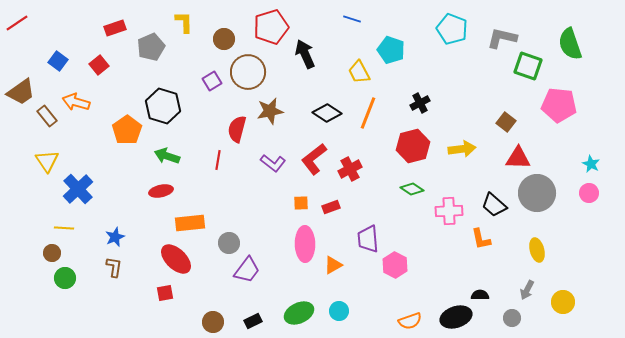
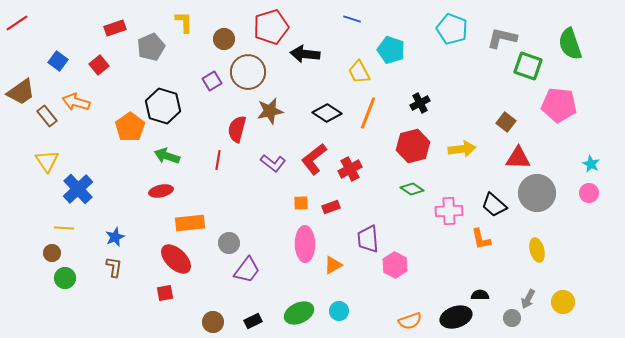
black arrow at (305, 54): rotated 60 degrees counterclockwise
orange pentagon at (127, 130): moved 3 px right, 3 px up
gray arrow at (527, 290): moved 1 px right, 9 px down
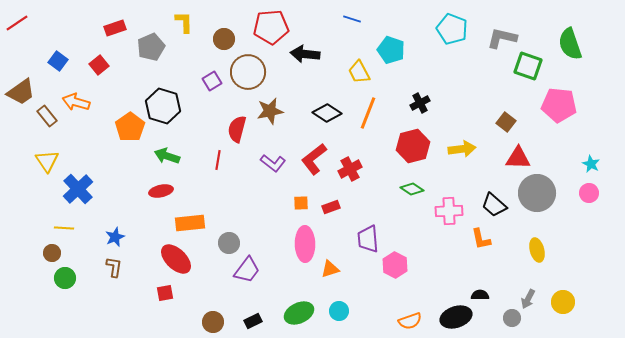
red pentagon at (271, 27): rotated 12 degrees clockwise
orange triangle at (333, 265): moved 3 px left, 4 px down; rotated 12 degrees clockwise
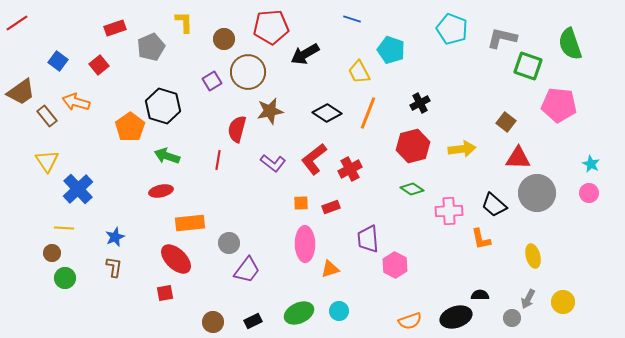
black arrow at (305, 54): rotated 36 degrees counterclockwise
yellow ellipse at (537, 250): moved 4 px left, 6 px down
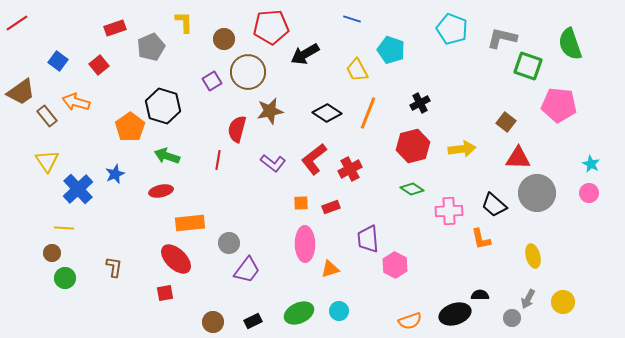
yellow trapezoid at (359, 72): moved 2 px left, 2 px up
blue star at (115, 237): moved 63 px up
black ellipse at (456, 317): moved 1 px left, 3 px up
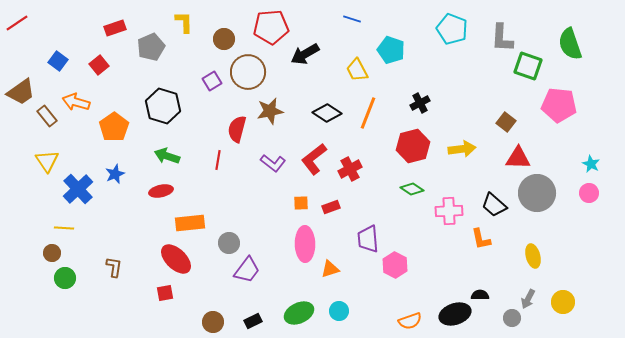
gray L-shape at (502, 38): rotated 100 degrees counterclockwise
orange pentagon at (130, 127): moved 16 px left
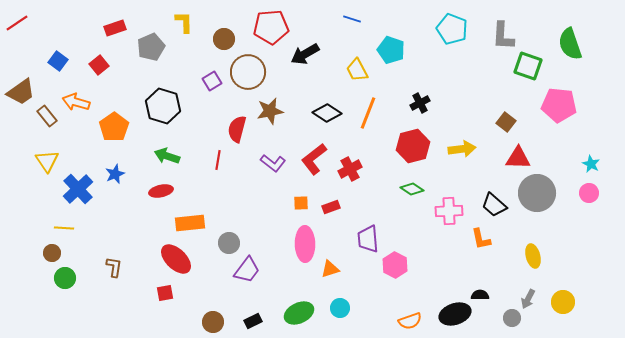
gray L-shape at (502, 38): moved 1 px right, 2 px up
cyan circle at (339, 311): moved 1 px right, 3 px up
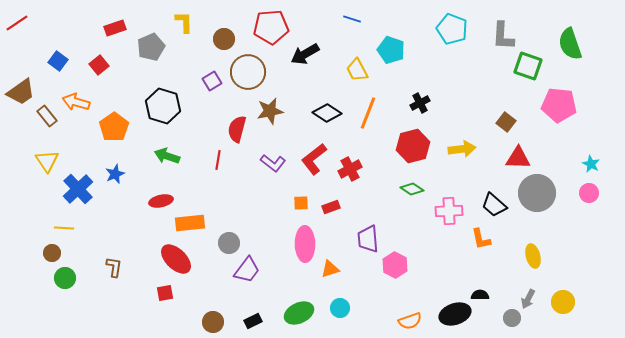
red ellipse at (161, 191): moved 10 px down
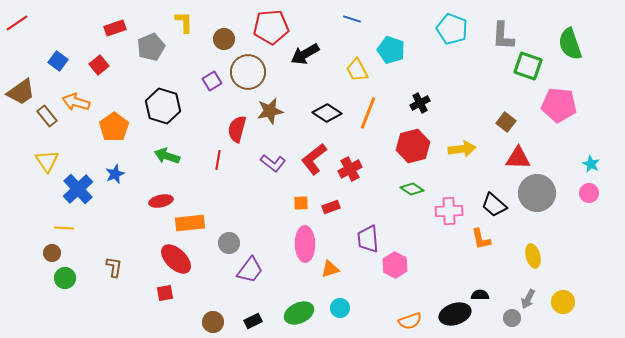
purple trapezoid at (247, 270): moved 3 px right
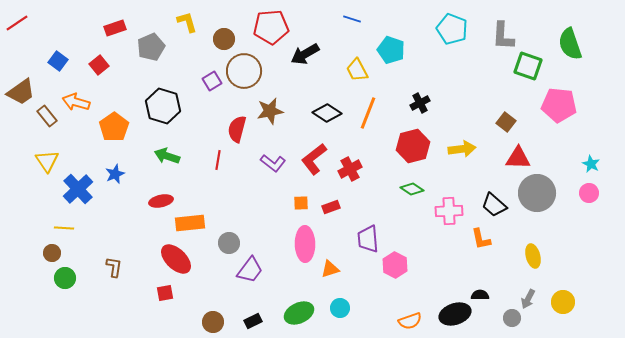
yellow L-shape at (184, 22): moved 3 px right; rotated 15 degrees counterclockwise
brown circle at (248, 72): moved 4 px left, 1 px up
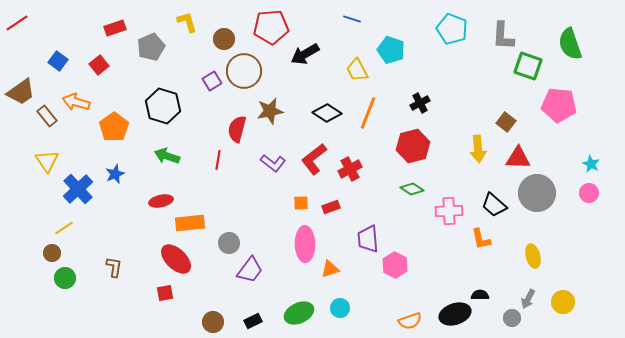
yellow arrow at (462, 149): moved 16 px right; rotated 92 degrees clockwise
yellow line at (64, 228): rotated 36 degrees counterclockwise
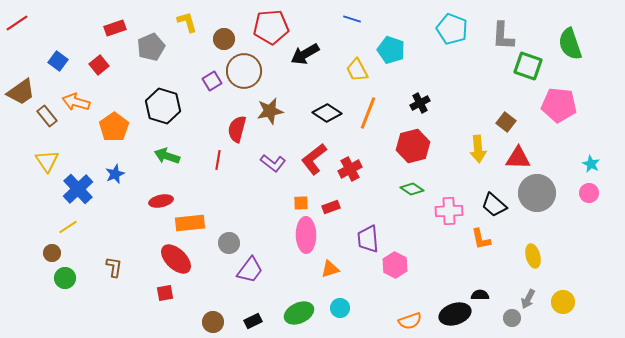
yellow line at (64, 228): moved 4 px right, 1 px up
pink ellipse at (305, 244): moved 1 px right, 9 px up
